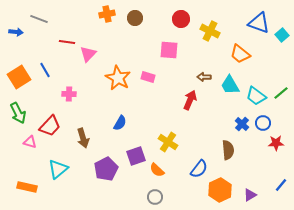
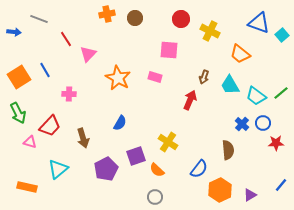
blue arrow at (16, 32): moved 2 px left
red line at (67, 42): moved 1 px left, 3 px up; rotated 49 degrees clockwise
pink rectangle at (148, 77): moved 7 px right
brown arrow at (204, 77): rotated 72 degrees counterclockwise
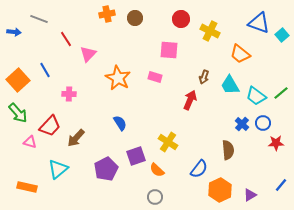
orange square at (19, 77): moved 1 px left, 3 px down; rotated 10 degrees counterclockwise
green arrow at (18, 113): rotated 15 degrees counterclockwise
blue semicircle at (120, 123): rotated 63 degrees counterclockwise
brown arrow at (83, 138): moved 7 px left; rotated 60 degrees clockwise
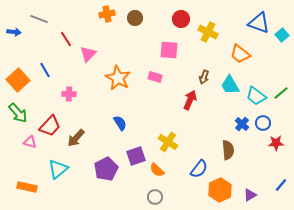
yellow cross at (210, 31): moved 2 px left, 1 px down
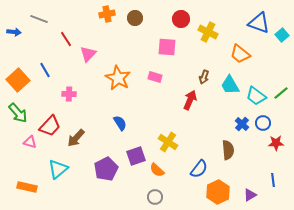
pink square at (169, 50): moved 2 px left, 3 px up
blue line at (281, 185): moved 8 px left, 5 px up; rotated 48 degrees counterclockwise
orange hexagon at (220, 190): moved 2 px left, 2 px down
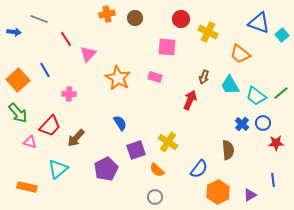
purple square at (136, 156): moved 6 px up
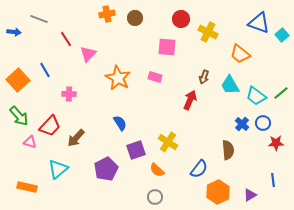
green arrow at (18, 113): moved 1 px right, 3 px down
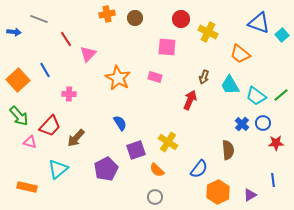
green line at (281, 93): moved 2 px down
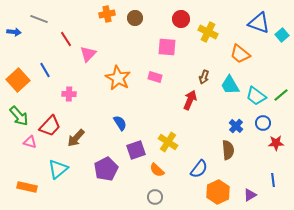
blue cross at (242, 124): moved 6 px left, 2 px down
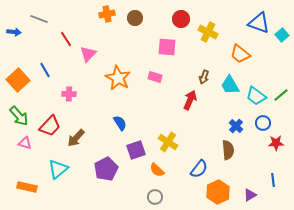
pink triangle at (30, 142): moved 5 px left, 1 px down
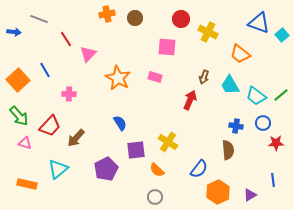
blue cross at (236, 126): rotated 32 degrees counterclockwise
purple square at (136, 150): rotated 12 degrees clockwise
orange rectangle at (27, 187): moved 3 px up
